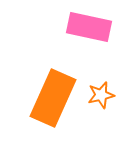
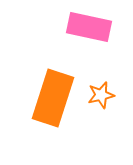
orange rectangle: rotated 6 degrees counterclockwise
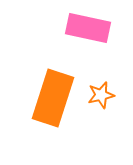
pink rectangle: moved 1 px left, 1 px down
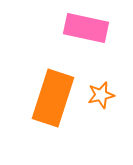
pink rectangle: moved 2 px left
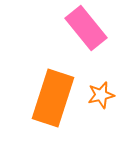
pink rectangle: rotated 39 degrees clockwise
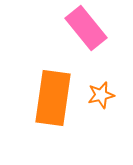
orange rectangle: rotated 10 degrees counterclockwise
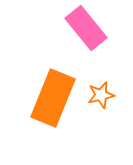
orange rectangle: rotated 14 degrees clockwise
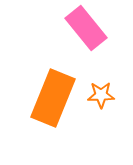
orange star: rotated 12 degrees clockwise
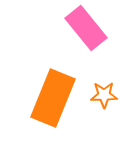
orange star: moved 3 px right
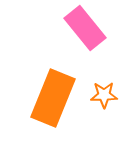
pink rectangle: moved 1 px left
